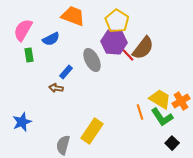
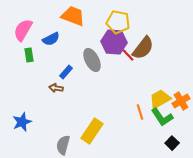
yellow pentagon: moved 1 px right, 1 px down; rotated 20 degrees counterclockwise
yellow trapezoid: rotated 60 degrees counterclockwise
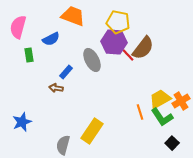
pink semicircle: moved 5 px left, 3 px up; rotated 15 degrees counterclockwise
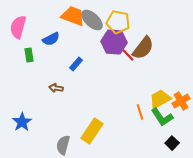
gray ellipse: moved 40 px up; rotated 20 degrees counterclockwise
blue rectangle: moved 10 px right, 8 px up
blue star: rotated 12 degrees counterclockwise
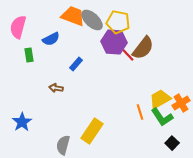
orange cross: moved 2 px down
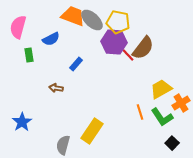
yellow trapezoid: moved 1 px right, 10 px up
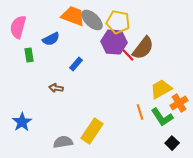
orange cross: moved 2 px left
gray semicircle: moved 3 px up; rotated 66 degrees clockwise
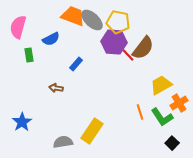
yellow trapezoid: moved 4 px up
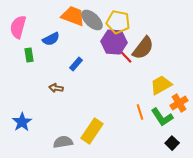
red line: moved 2 px left, 2 px down
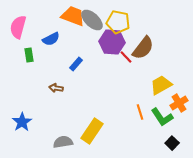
purple hexagon: moved 2 px left
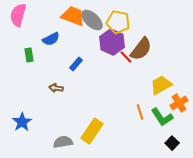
pink semicircle: moved 12 px up
purple hexagon: rotated 20 degrees clockwise
brown semicircle: moved 2 px left, 1 px down
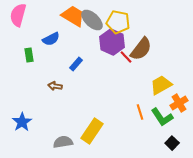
orange trapezoid: rotated 10 degrees clockwise
brown arrow: moved 1 px left, 2 px up
